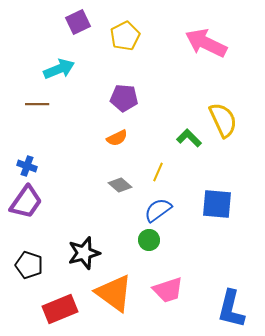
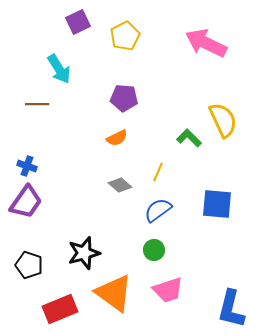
cyan arrow: rotated 80 degrees clockwise
green circle: moved 5 px right, 10 px down
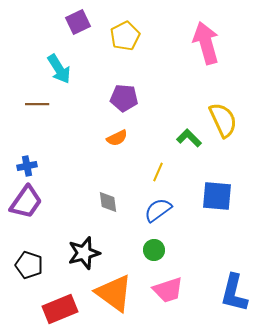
pink arrow: rotated 48 degrees clockwise
blue cross: rotated 30 degrees counterclockwise
gray diamond: moved 12 px left, 17 px down; rotated 40 degrees clockwise
blue square: moved 8 px up
blue L-shape: moved 3 px right, 16 px up
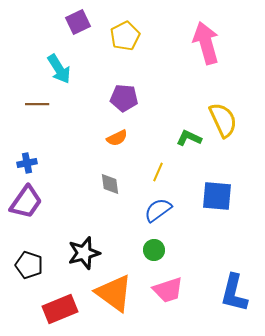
green L-shape: rotated 20 degrees counterclockwise
blue cross: moved 3 px up
gray diamond: moved 2 px right, 18 px up
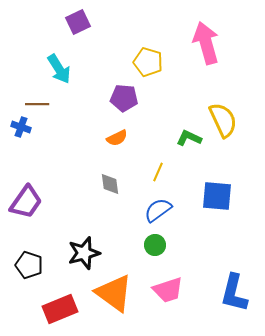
yellow pentagon: moved 23 px right, 26 px down; rotated 28 degrees counterclockwise
blue cross: moved 6 px left, 36 px up; rotated 30 degrees clockwise
green circle: moved 1 px right, 5 px up
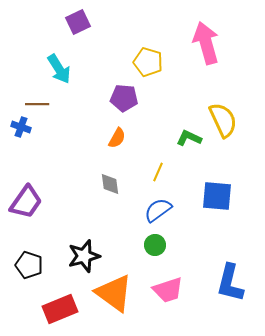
orange semicircle: rotated 35 degrees counterclockwise
black star: moved 3 px down
blue L-shape: moved 4 px left, 10 px up
